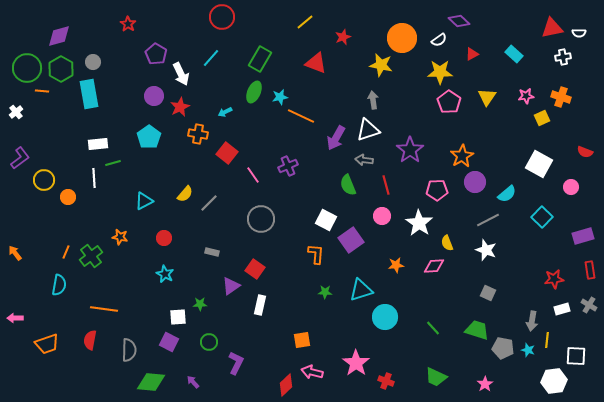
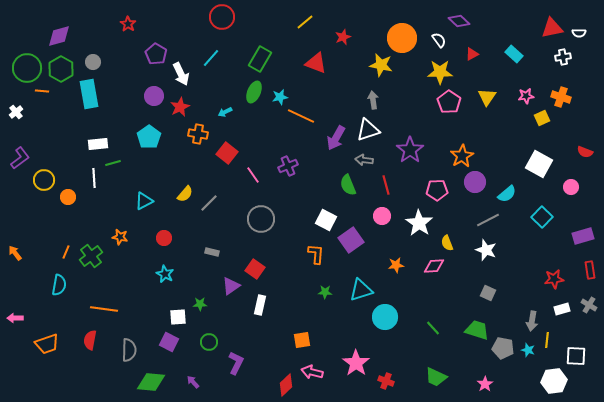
white semicircle at (439, 40): rotated 91 degrees counterclockwise
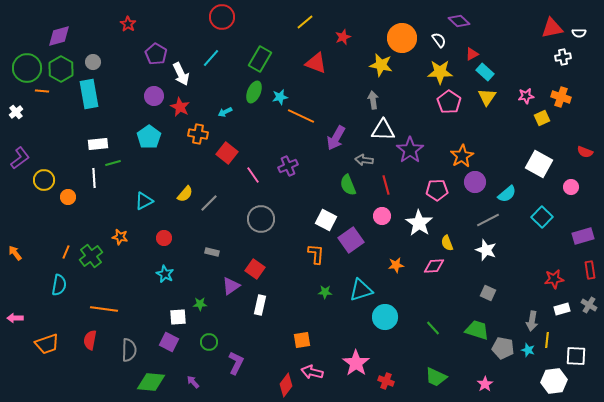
cyan rectangle at (514, 54): moved 29 px left, 18 px down
red star at (180, 107): rotated 18 degrees counterclockwise
white triangle at (368, 130): moved 15 px right; rotated 20 degrees clockwise
red diamond at (286, 385): rotated 10 degrees counterclockwise
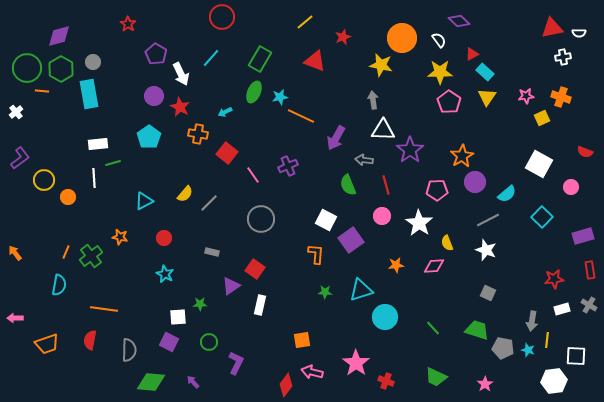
red triangle at (316, 63): moved 1 px left, 2 px up
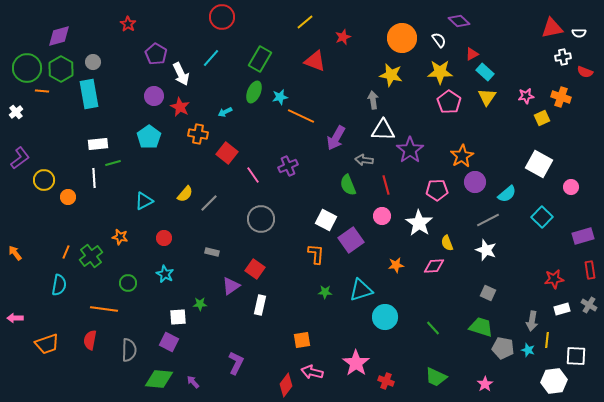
yellow star at (381, 65): moved 10 px right, 10 px down
red semicircle at (585, 152): moved 80 px up
green trapezoid at (477, 330): moved 4 px right, 3 px up
green circle at (209, 342): moved 81 px left, 59 px up
green diamond at (151, 382): moved 8 px right, 3 px up
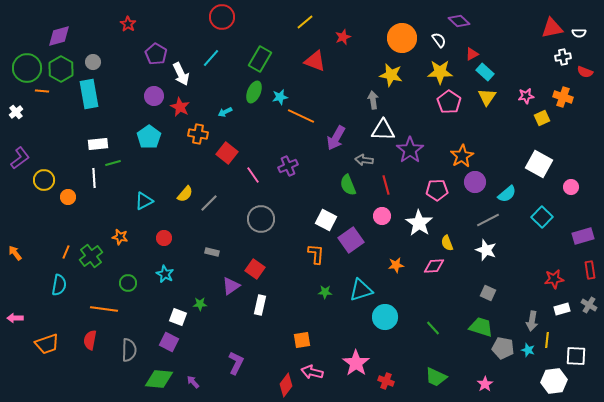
orange cross at (561, 97): moved 2 px right
white square at (178, 317): rotated 24 degrees clockwise
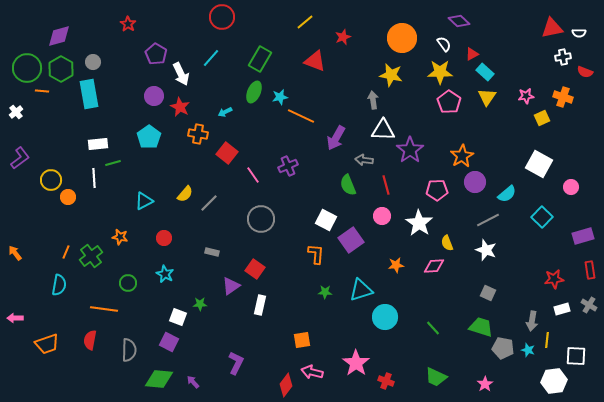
white semicircle at (439, 40): moved 5 px right, 4 px down
yellow circle at (44, 180): moved 7 px right
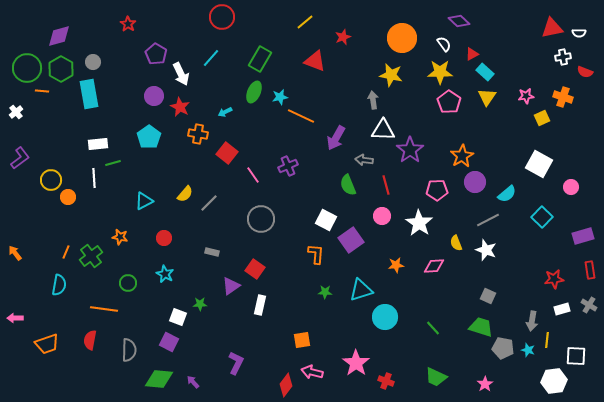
yellow semicircle at (447, 243): moved 9 px right
gray square at (488, 293): moved 3 px down
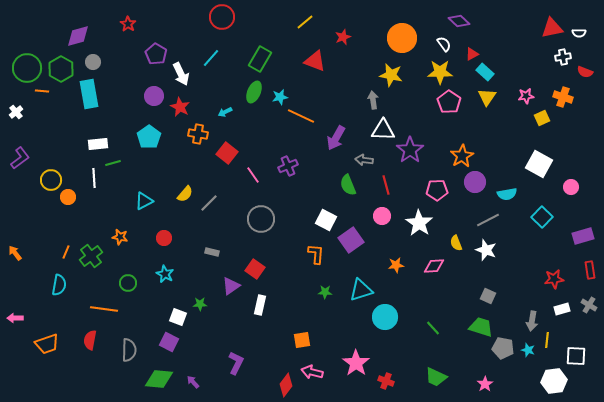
purple diamond at (59, 36): moved 19 px right
cyan semicircle at (507, 194): rotated 30 degrees clockwise
